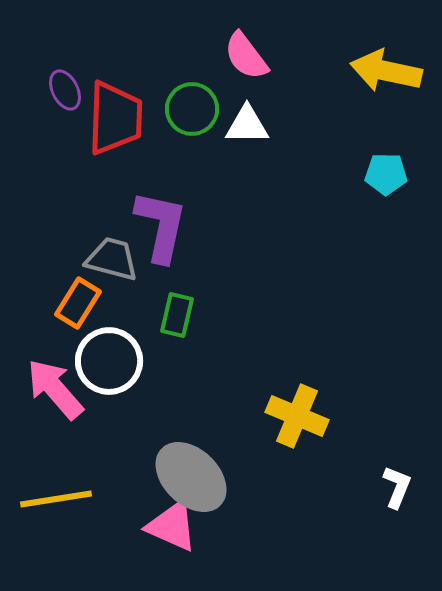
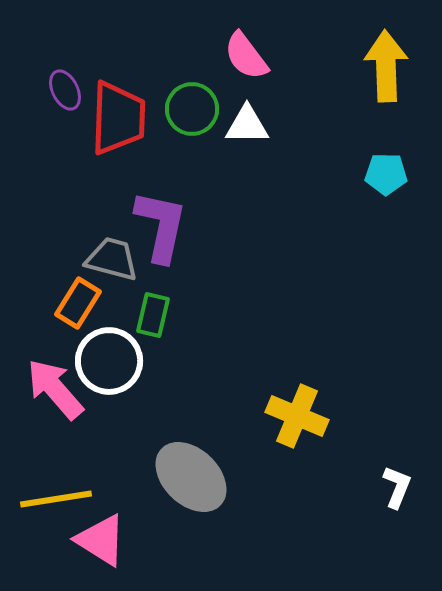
yellow arrow: moved 5 px up; rotated 76 degrees clockwise
red trapezoid: moved 3 px right
green rectangle: moved 24 px left
pink triangle: moved 71 px left, 14 px down; rotated 8 degrees clockwise
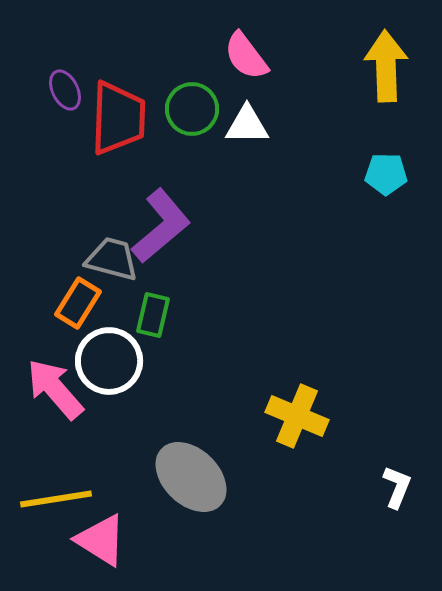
purple L-shape: rotated 38 degrees clockwise
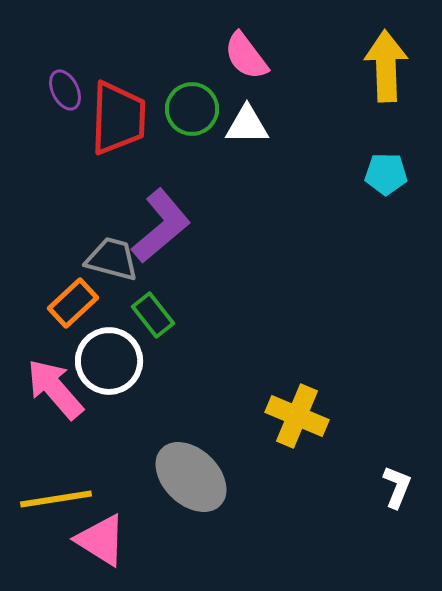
orange rectangle: moved 5 px left; rotated 15 degrees clockwise
green rectangle: rotated 51 degrees counterclockwise
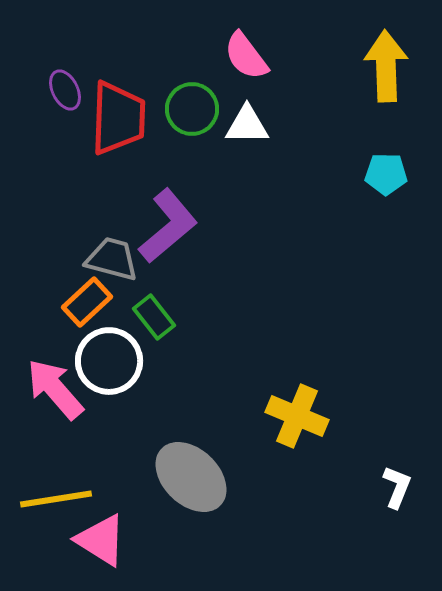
purple L-shape: moved 7 px right
orange rectangle: moved 14 px right, 1 px up
green rectangle: moved 1 px right, 2 px down
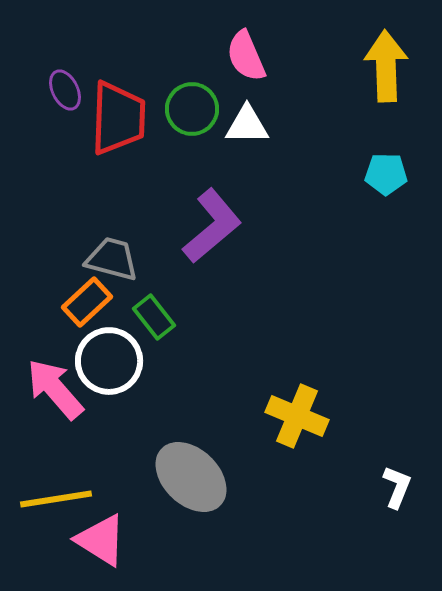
pink semicircle: rotated 14 degrees clockwise
purple L-shape: moved 44 px right
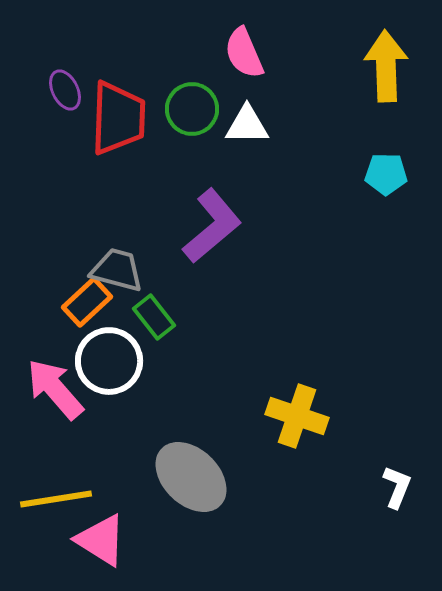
pink semicircle: moved 2 px left, 3 px up
gray trapezoid: moved 5 px right, 11 px down
yellow cross: rotated 4 degrees counterclockwise
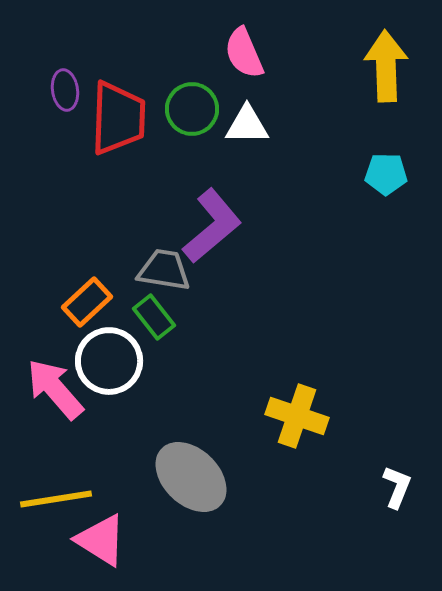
purple ellipse: rotated 18 degrees clockwise
gray trapezoid: moved 47 px right; rotated 6 degrees counterclockwise
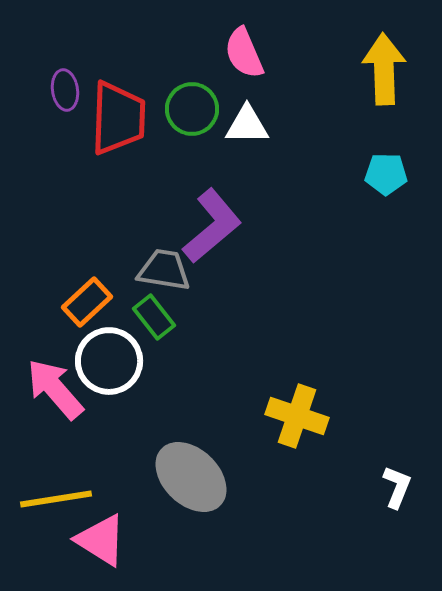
yellow arrow: moved 2 px left, 3 px down
